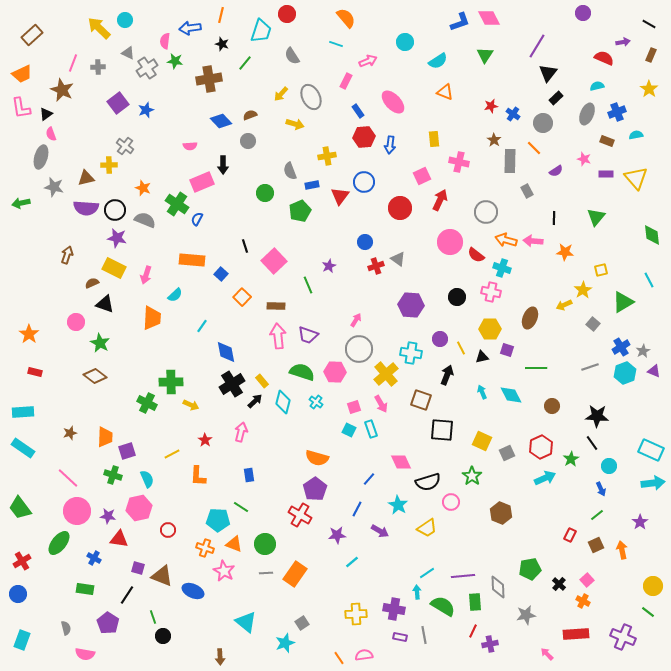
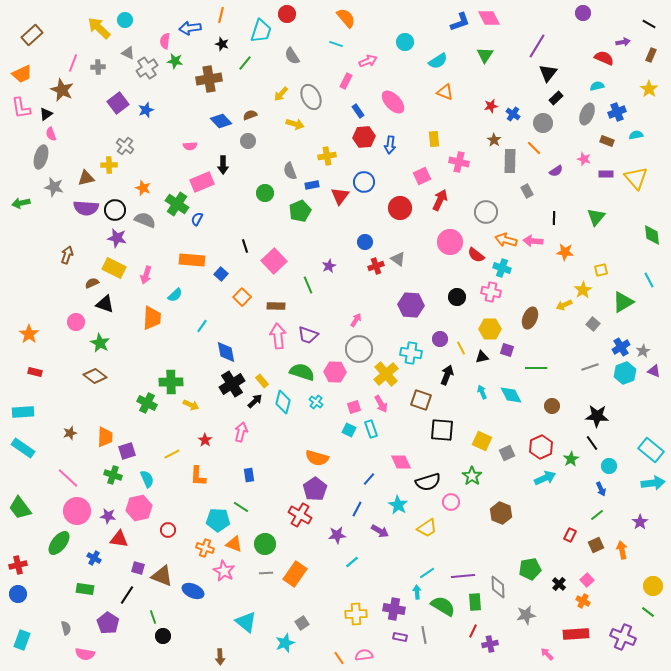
cyan rectangle at (651, 450): rotated 15 degrees clockwise
red cross at (22, 561): moved 4 px left, 4 px down; rotated 18 degrees clockwise
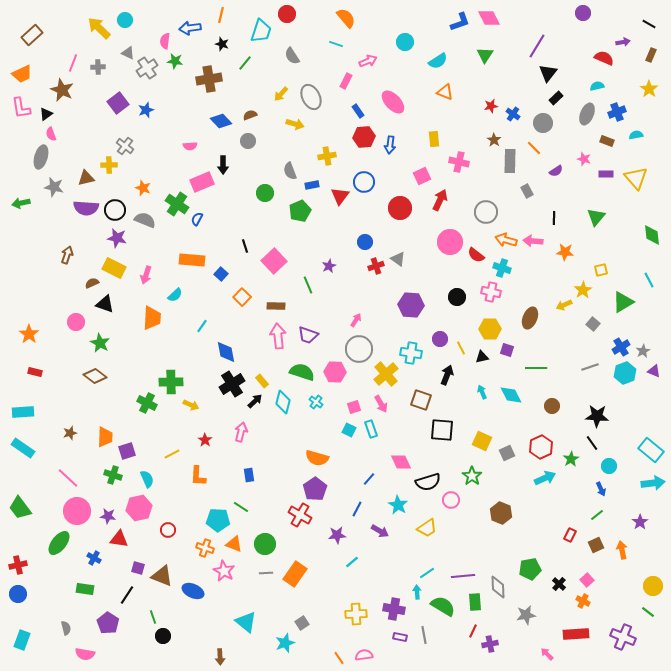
pink circle at (451, 502): moved 2 px up
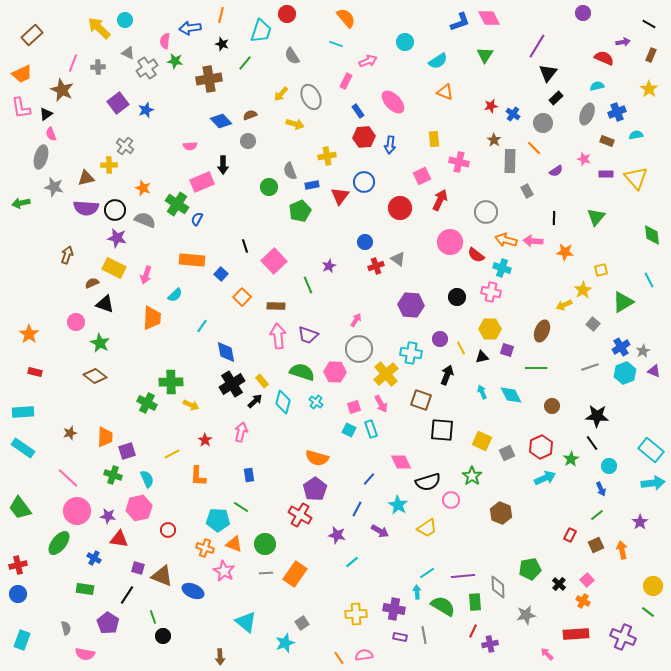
green circle at (265, 193): moved 4 px right, 6 px up
brown ellipse at (530, 318): moved 12 px right, 13 px down
purple star at (337, 535): rotated 18 degrees clockwise
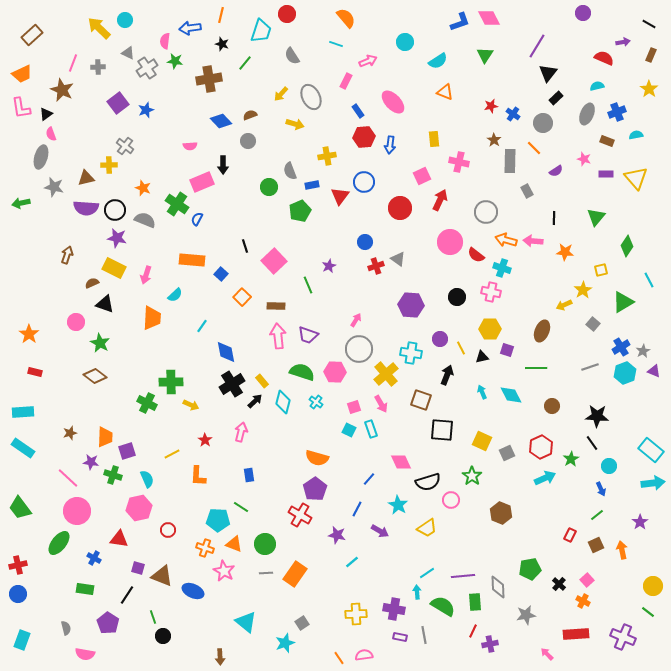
green diamond at (652, 235): moved 25 px left, 11 px down; rotated 40 degrees clockwise
purple star at (108, 516): moved 17 px left, 54 px up
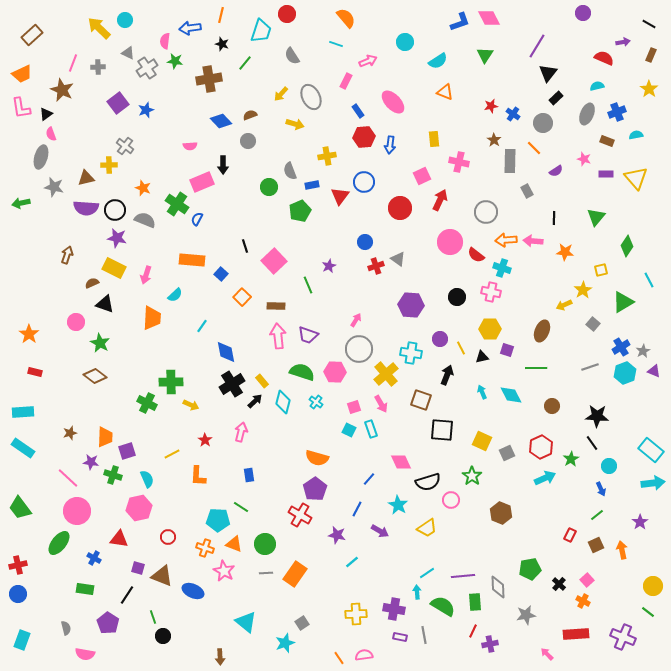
orange arrow at (506, 240): rotated 20 degrees counterclockwise
red circle at (168, 530): moved 7 px down
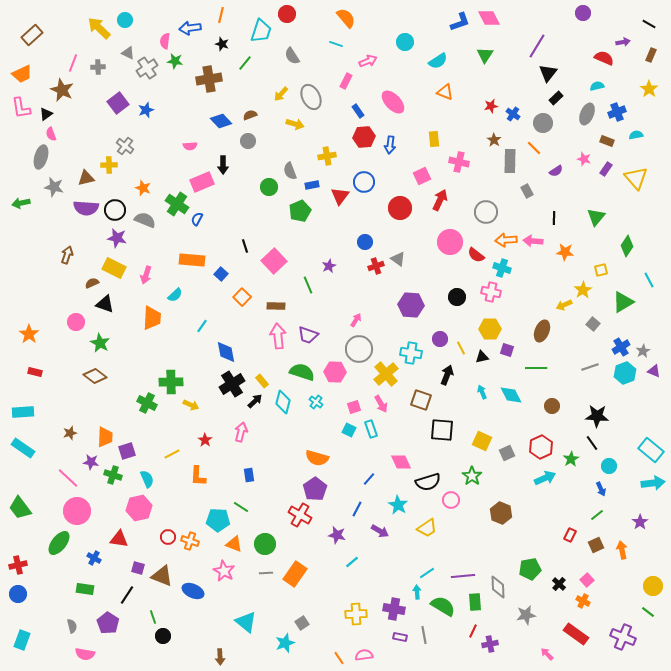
purple rectangle at (606, 174): moved 5 px up; rotated 56 degrees counterclockwise
orange cross at (205, 548): moved 15 px left, 7 px up
gray semicircle at (66, 628): moved 6 px right, 2 px up
red rectangle at (576, 634): rotated 40 degrees clockwise
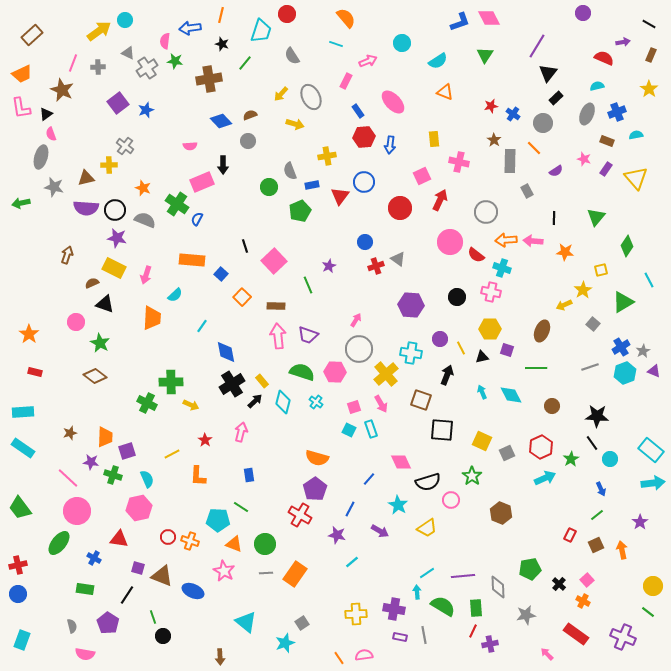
yellow arrow at (99, 28): moved 3 px down; rotated 100 degrees clockwise
cyan circle at (405, 42): moved 3 px left, 1 px down
cyan circle at (609, 466): moved 1 px right, 7 px up
blue line at (357, 509): moved 7 px left
green rectangle at (475, 602): moved 1 px right, 6 px down
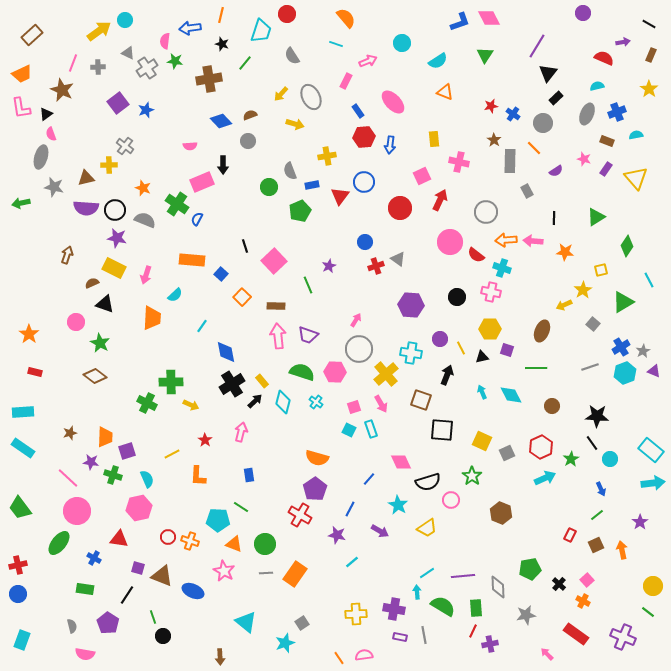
green triangle at (596, 217): rotated 18 degrees clockwise
